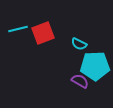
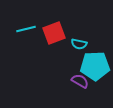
cyan line: moved 8 px right
red square: moved 11 px right
cyan semicircle: rotated 14 degrees counterclockwise
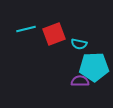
red square: moved 1 px down
cyan pentagon: moved 1 px left, 1 px down
purple semicircle: rotated 30 degrees counterclockwise
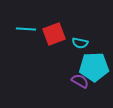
cyan line: rotated 18 degrees clockwise
cyan semicircle: moved 1 px right, 1 px up
purple semicircle: rotated 30 degrees clockwise
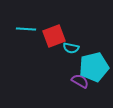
red square: moved 2 px down
cyan semicircle: moved 9 px left, 5 px down
cyan pentagon: rotated 12 degrees counterclockwise
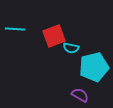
cyan line: moved 11 px left
purple semicircle: moved 14 px down
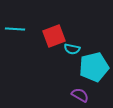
cyan semicircle: moved 1 px right, 1 px down
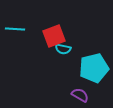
cyan semicircle: moved 9 px left
cyan pentagon: moved 1 px down
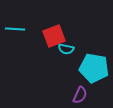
cyan semicircle: moved 3 px right
cyan pentagon: rotated 24 degrees clockwise
purple semicircle: rotated 84 degrees clockwise
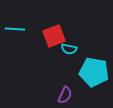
cyan semicircle: moved 3 px right
cyan pentagon: moved 4 px down
purple semicircle: moved 15 px left
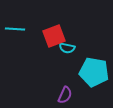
cyan semicircle: moved 2 px left, 1 px up
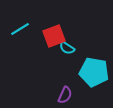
cyan line: moved 5 px right; rotated 36 degrees counterclockwise
cyan semicircle: rotated 21 degrees clockwise
